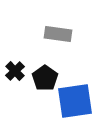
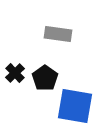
black cross: moved 2 px down
blue square: moved 5 px down; rotated 18 degrees clockwise
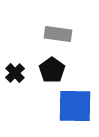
black pentagon: moved 7 px right, 8 px up
blue square: rotated 9 degrees counterclockwise
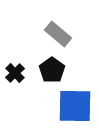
gray rectangle: rotated 32 degrees clockwise
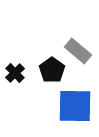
gray rectangle: moved 20 px right, 17 px down
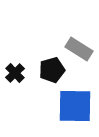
gray rectangle: moved 1 px right, 2 px up; rotated 8 degrees counterclockwise
black pentagon: rotated 20 degrees clockwise
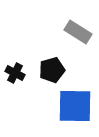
gray rectangle: moved 1 px left, 17 px up
black cross: rotated 18 degrees counterclockwise
